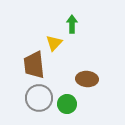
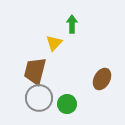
brown trapezoid: moved 1 px right, 6 px down; rotated 20 degrees clockwise
brown ellipse: moved 15 px right; rotated 65 degrees counterclockwise
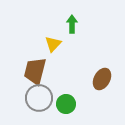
yellow triangle: moved 1 px left, 1 px down
green circle: moved 1 px left
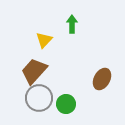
yellow triangle: moved 9 px left, 4 px up
brown trapezoid: moved 1 px left; rotated 28 degrees clockwise
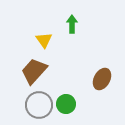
yellow triangle: rotated 18 degrees counterclockwise
gray circle: moved 7 px down
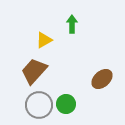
yellow triangle: rotated 36 degrees clockwise
brown ellipse: rotated 20 degrees clockwise
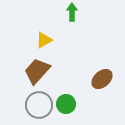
green arrow: moved 12 px up
brown trapezoid: moved 3 px right
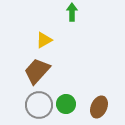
brown ellipse: moved 3 px left, 28 px down; rotated 25 degrees counterclockwise
